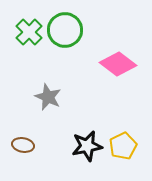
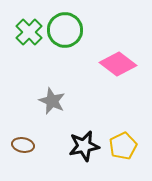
gray star: moved 4 px right, 4 px down
black star: moved 3 px left
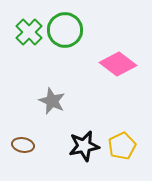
yellow pentagon: moved 1 px left
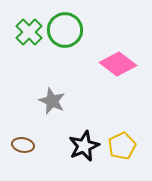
black star: rotated 12 degrees counterclockwise
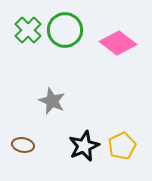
green cross: moved 1 px left, 2 px up
pink diamond: moved 21 px up
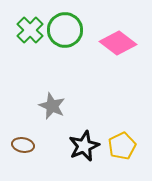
green cross: moved 2 px right
gray star: moved 5 px down
